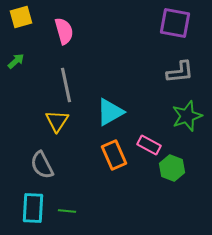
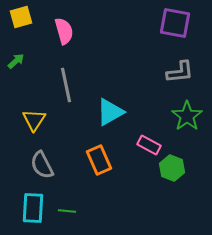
green star: rotated 16 degrees counterclockwise
yellow triangle: moved 23 px left, 1 px up
orange rectangle: moved 15 px left, 5 px down
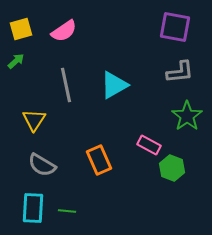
yellow square: moved 12 px down
purple square: moved 4 px down
pink semicircle: rotated 72 degrees clockwise
cyan triangle: moved 4 px right, 27 px up
gray semicircle: rotated 32 degrees counterclockwise
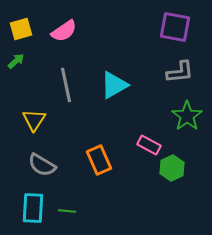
green hexagon: rotated 15 degrees clockwise
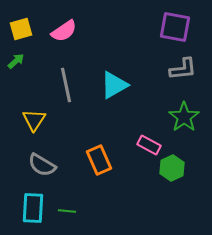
gray L-shape: moved 3 px right, 3 px up
green star: moved 3 px left, 1 px down
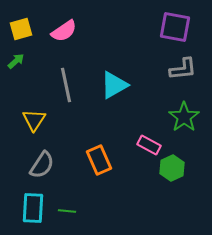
gray semicircle: rotated 88 degrees counterclockwise
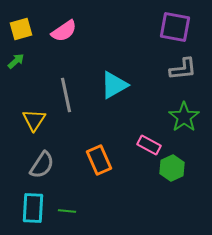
gray line: moved 10 px down
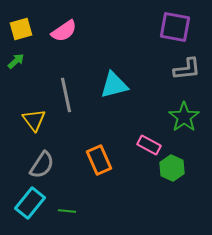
gray L-shape: moved 4 px right
cyan triangle: rotated 16 degrees clockwise
yellow triangle: rotated 10 degrees counterclockwise
green hexagon: rotated 10 degrees counterclockwise
cyan rectangle: moved 3 px left, 5 px up; rotated 36 degrees clockwise
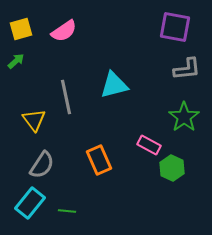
gray line: moved 2 px down
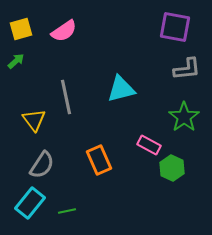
cyan triangle: moved 7 px right, 4 px down
green line: rotated 18 degrees counterclockwise
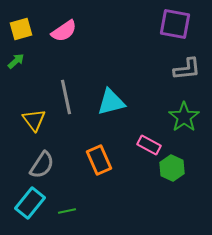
purple square: moved 3 px up
cyan triangle: moved 10 px left, 13 px down
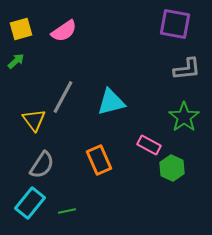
gray line: moved 3 px left; rotated 40 degrees clockwise
